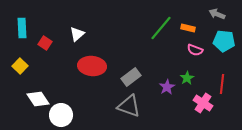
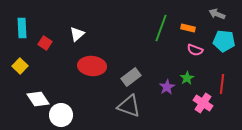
green line: rotated 20 degrees counterclockwise
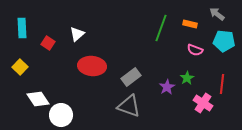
gray arrow: rotated 14 degrees clockwise
orange rectangle: moved 2 px right, 4 px up
red square: moved 3 px right
yellow square: moved 1 px down
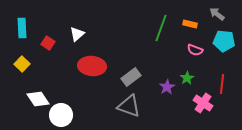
yellow square: moved 2 px right, 3 px up
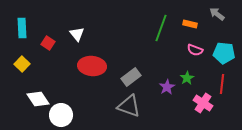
white triangle: rotated 28 degrees counterclockwise
cyan pentagon: moved 12 px down
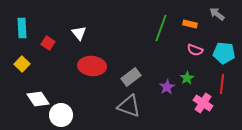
white triangle: moved 2 px right, 1 px up
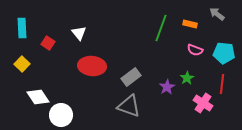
white diamond: moved 2 px up
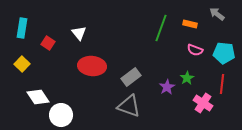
cyan rectangle: rotated 12 degrees clockwise
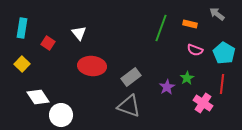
cyan pentagon: rotated 25 degrees clockwise
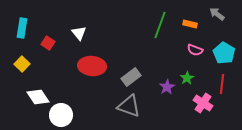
green line: moved 1 px left, 3 px up
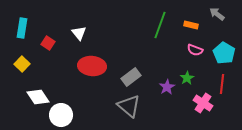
orange rectangle: moved 1 px right, 1 px down
gray triangle: rotated 20 degrees clockwise
